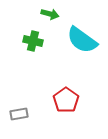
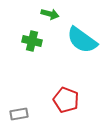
green cross: moved 1 px left
red pentagon: rotated 15 degrees counterclockwise
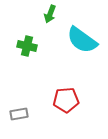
green arrow: rotated 96 degrees clockwise
green cross: moved 5 px left, 5 px down
red pentagon: rotated 25 degrees counterclockwise
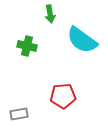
green arrow: rotated 30 degrees counterclockwise
red pentagon: moved 3 px left, 4 px up
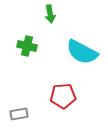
cyan semicircle: moved 12 px down; rotated 8 degrees counterclockwise
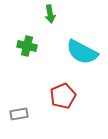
red pentagon: rotated 20 degrees counterclockwise
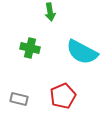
green arrow: moved 2 px up
green cross: moved 3 px right, 2 px down
gray rectangle: moved 15 px up; rotated 24 degrees clockwise
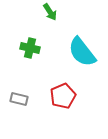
green arrow: rotated 24 degrees counterclockwise
cyan semicircle: rotated 24 degrees clockwise
